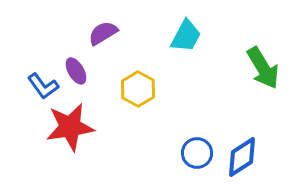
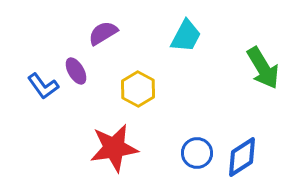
red star: moved 44 px right, 21 px down
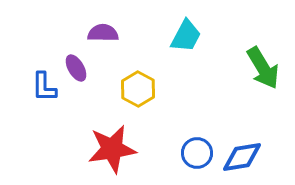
purple semicircle: rotated 32 degrees clockwise
purple ellipse: moved 3 px up
blue L-shape: moved 1 px right, 1 px down; rotated 36 degrees clockwise
red star: moved 2 px left, 1 px down
blue diamond: rotated 24 degrees clockwise
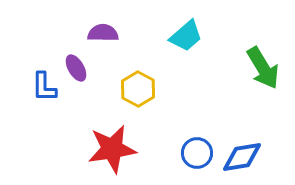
cyan trapezoid: rotated 21 degrees clockwise
